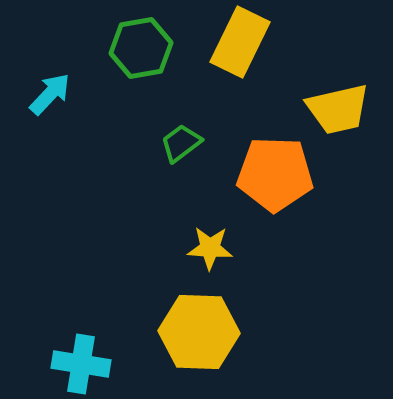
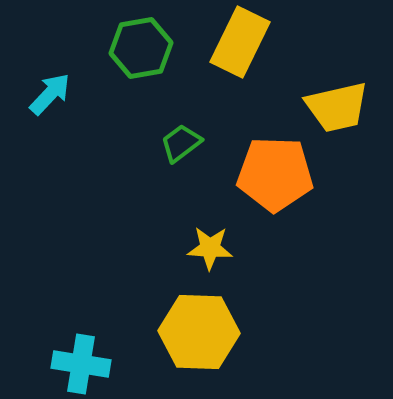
yellow trapezoid: moved 1 px left, 2 px up
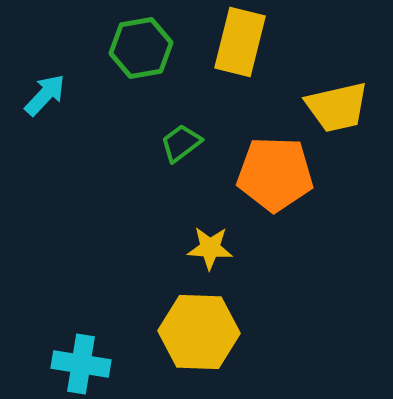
yellow rectangle: rotated 12 degrees counterclockwise
cyan arrow: moved 5 px left, 1 px down
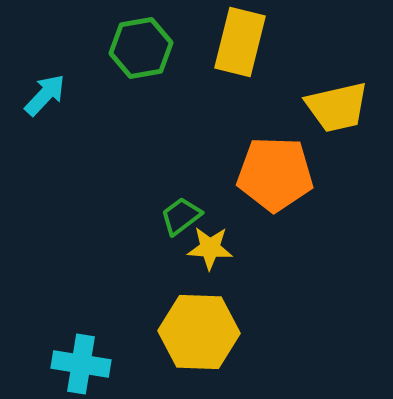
green trapezoid: moved 73 px down
